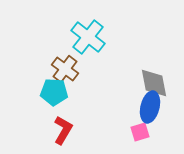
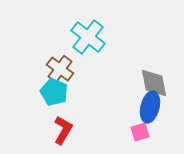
brown cross: moved 5 px left
cyan pentagon: rotated 20 degrees clockwise
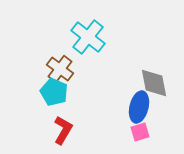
blue ellipse: moved 11 px left
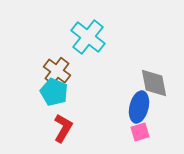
brown cross: moved 3 px left, 2 px down
red L-shape: moved 2 px up
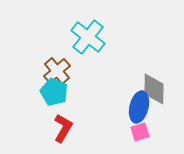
brown cross: rotated 12 degrees clockwise
gray diamond: moved 6 px down; rotated 12 degrees clockwise
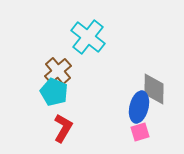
brown cross: moved 1 px right
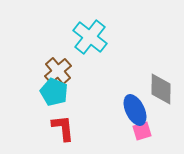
cyan cross: moved 2 px right
gray diamond: moved 7 px right
blue ellipse: moved 4 px left, 3 px down; rotated 40 degrees counterclockwise
red L-shape: rotated 36 degrees counterclockwise
pink square: moved 2 px right, 1 px up
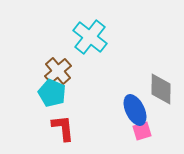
cyan pentagon: moved 2 px left, 1 px down
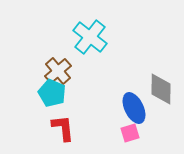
blue ellipse: moved 1 px left, 2 px up
pink square: moved 12 px left, 2 px down
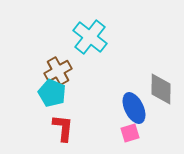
brown cross: rotated 12 degrees clockwise
red L-shape: rotated 12 degrees clockwise
